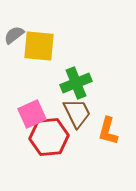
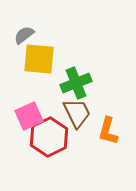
gray semicircle: moved 10 px right
yellow square: moved 13 px down
pink square: moved 3 px left, 2 px down
red hexagon: rotated 21 degrees counterclockwise
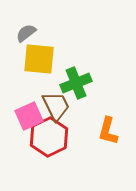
gray semicircle: moved 2 px right, 2 px up
brown trapezoid: moved 21 px left, 7 px up
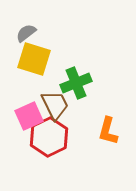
yellow square: moved 5 px left; rotated 12 degrees clockwise
brown trapezoid: moved 1 px left, 1 px up
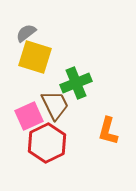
yellow square: moved 1 px right, 2 px up
red hexagon: moved 2 px left, 6 px down
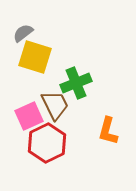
gray semicircle: moved 3 px left
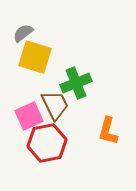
red hexagon: rotated 15 degrees clockwise
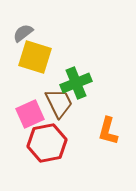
brown trapezoid: moved 4 px right, 2 px up
pink square: moved 1 px right, 2 px up
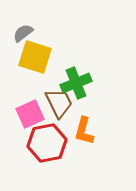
orange L-shape: moved 24 px left
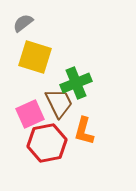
gray semicircle: moved 10 px up
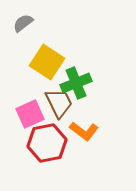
yellow square: moved 12 px right, 5 px down; rotated 16 degrees clockwise
orange L-shape: rotated 68 degrees counterclockwise
